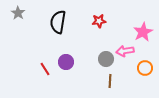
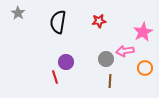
red line: moved 10 px right, 8 px down; rotated 16 degrees clockwise
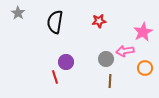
black semicircle: moved 3 px left
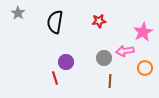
gray circle: moved 2 px left, 1 px up
red line: moved 1 px down
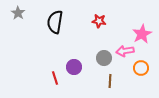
red star: rotated 16 degrees clockwise
pink star: moved 1 px left, 2 px down
purple circle: moved 8 px right, 5 px down
orange circle: moved 4 px left
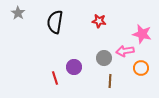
pink star: rotated 30 degrees counterclockwise
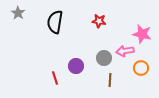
purple circle: moved 2 px right, 1 px up
brown line: moved 1 px up
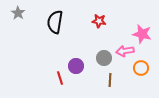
red line: moved 5 px right
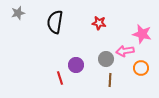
gray star: rotated 24 degrees clockwise
red star: moved 2 px down
gray circle: moved 2 px right, 1 px down
purple circle: moved 1 px up
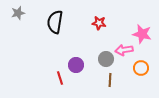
pink arrow: moved 1 px left, 1 px up
